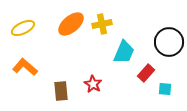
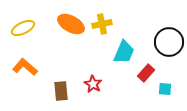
orange ellipse: rotated 68 degrees clockwise
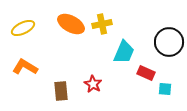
orange L-shape: rotated 10 degrees counterclockwise
red rectangle: rotated 72 degrees clockwise
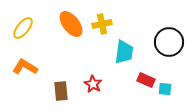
orange ellipse: rotated 24 degrees clockwise
yellow ellipse: rotated 25 degrees counterclockwise
cyan trapezoid: rotated 15 degrees counterclockwise
red rectangle: moved 7 px down
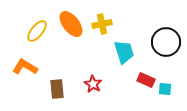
yellow ellipse: moved 14 px right, 3 px down
black circle: moved 3 px left
cyan trapezoid: rotated 25 degrees counterclockwise
brown rectangle: moved 4 px left, 2 px up
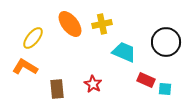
orange ellipse: moved 1 px left
yellow ellipse: moved 4 px left, 7 px down
cyan trapezoid: rotated 50 degrees counterclockwise
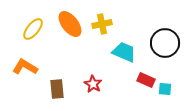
yellow ellipse: moved 9 px up
black circle: moved 1 px left, 1 px down
